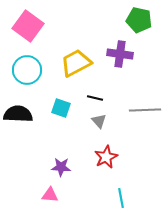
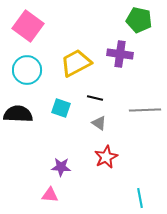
gray triangle: moved 2 px down; rotated 14 degrees counterclockwise
cyan line: moved 19 px right
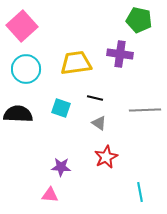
pink square: moved 6 px left; rotated 12 degrees clockwise
yellow trapezoid: rotated 20 degrees clockwise
cyan circle: moved 1 px left, 1 px up
cyan line: moved 6 px up
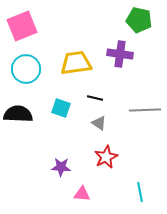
pink square: rotated 20 degrees clockwise
pink triangle: moved 32 px right, 1 px up
